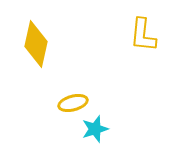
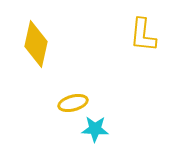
cyan star: rotated 20 degrees clockwise
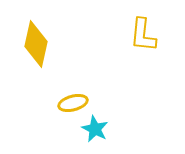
cyan star: rotated 24 degrees clockwise
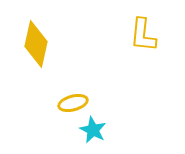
cyan star: moved 2 px left, 1 px down
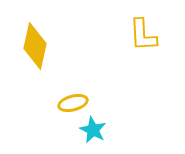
yellow L-shape: rotated 9 degrees counterclockwise
yellow diamond: moved 1 px left, 2 px down
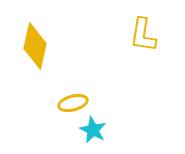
yellow L-shape: rotated 12 degrees clockwise
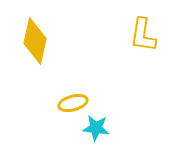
yellow diamond: moved 5 px up
cyan star: moved 3 px right, 2 px up; rotated 20 degrees counterclockwise
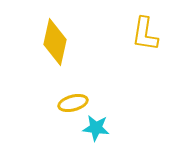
yellow L-shape: moved 2 px right, 1 px up
yellow diamond: moved 20 px right, 1 px down
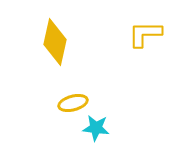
yellow L-shape: rotated 81 degrees clockwise
